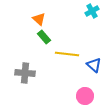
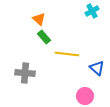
blue triangle: moved 3 px right, 3 px down
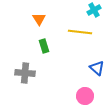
cyan cross: moved 2 px right, 1 px up
orange triangle: rotated 16 degrees clockwise
green rectangle: moved 9 px down; rotated 24 degrees clockwise
yellow line: moved 13 px right, 22 px up
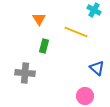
cyan cross: rotated 32 degrees counterclockwise
yellow line: moved 4 px left; rotated 15 degrees clockwise
green rectangle: rotated 32 degrees clockwise
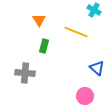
orange triangle: moved 1 px down
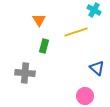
yellow line: rotated 40 degrees counterclockwise
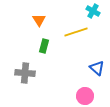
cyan cross: moved 1 px left, 1 px down
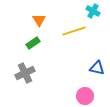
yellow line: moved 2 px left, 1 px up
green rectangle: moved 11 px left, 3 px up; rotated 40 degrees clockwise
blue triangle: rotated 28 degrees counterclockwise
gray cross: rotated 30 degrees counterclockwise
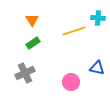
cyan cross: moved 5 px right, 7 px down; rotated 24 degrees counterclockwise
orange triangle: moved 7 px left
pink circle: moved 14 px left, 14 px up
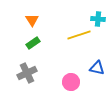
cyan cross: moved 1 px down
yellow line: moved 5 px right, 4 px down
gray cross: moved 2 px right
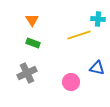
green rectangle: rotated 56 degrees clockwise
